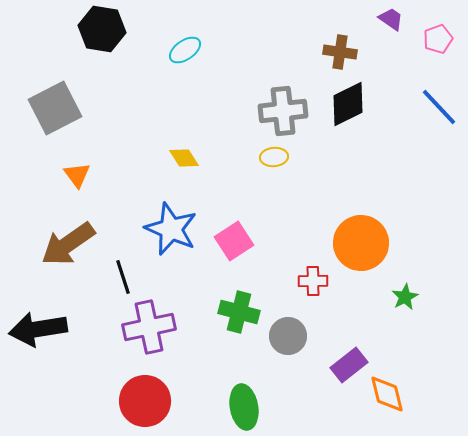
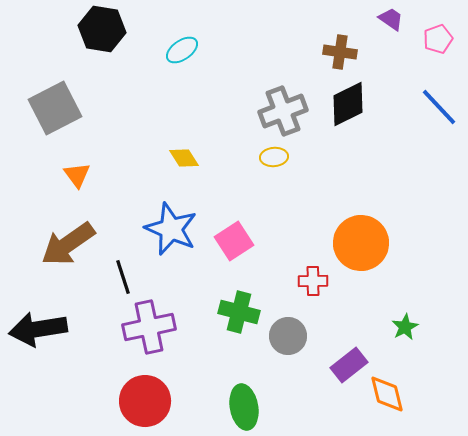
cyan ellipse: moved 3 px left
gray cross: rotated 15 degrees counterclockwise
green star: moved 30 px down
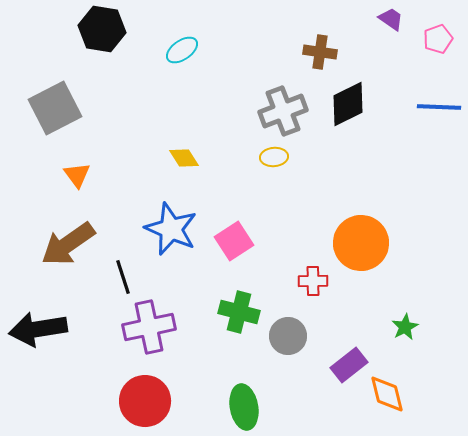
brown cross: moved 20 px left
blue line: rotated 45 degrees counterclockwise
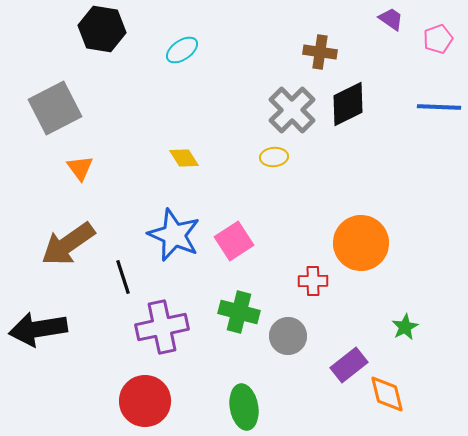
gray cross: moved 9 px right, 1 px up; rotated 24 degrees counterclockwise
orange triangle: moved 3 px right, 7 px up
blue star: moved 3 px right, 6 px down
purple cross: moved 13 px right
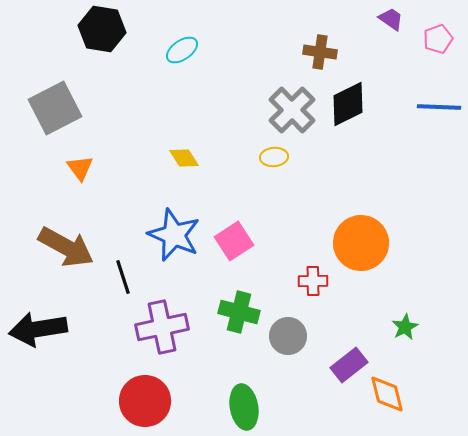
brown arrow: moved 2 px left, 3 px down; rotated 116 degrees counterclockwise
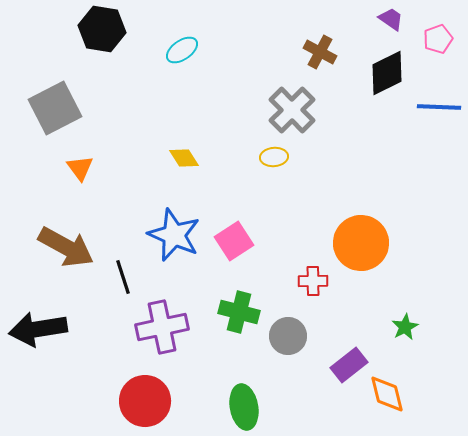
brown cross: rotated 20 degrees clockwise
black diamond: moved 39 px right, 31 px up
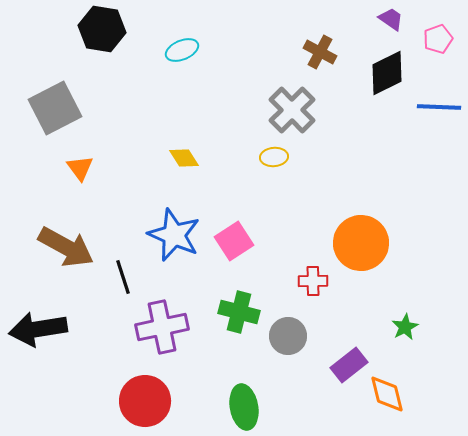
cyan ellipse: rotated 12 degrees clockwise
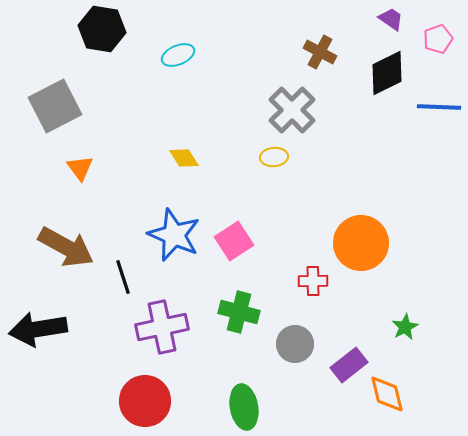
cyan ellipse: moved 4 px left, 5 px down
gray square: moved 2 px up
gray circle: moved 7 px right, 8 px down
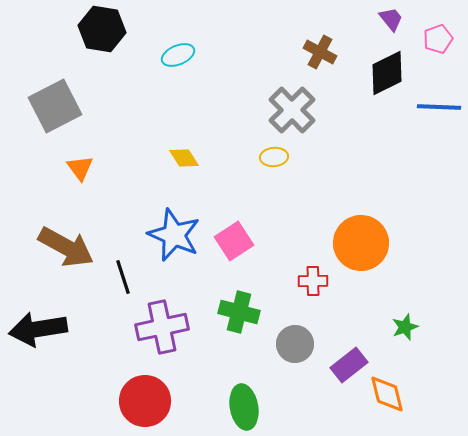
purple trapezoid: rotated 16 degrees clockwise
green star: rotated 8 degrees clockwise
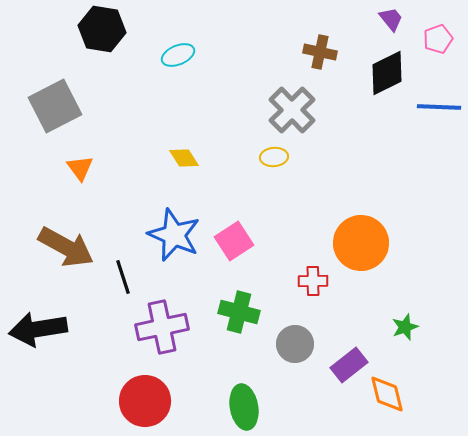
brown cross: rotated 16 degrees counterclockwise
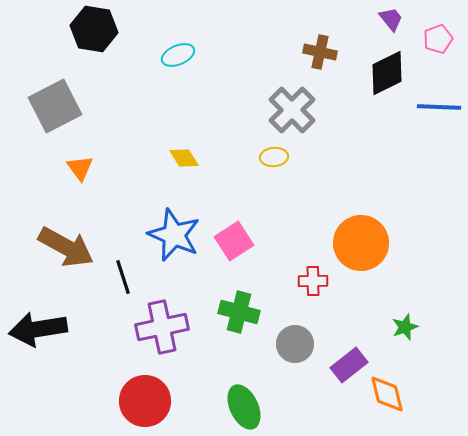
black hexagon: moved 8 px left
green ellipse: rotated 15 degrees counterclockwise
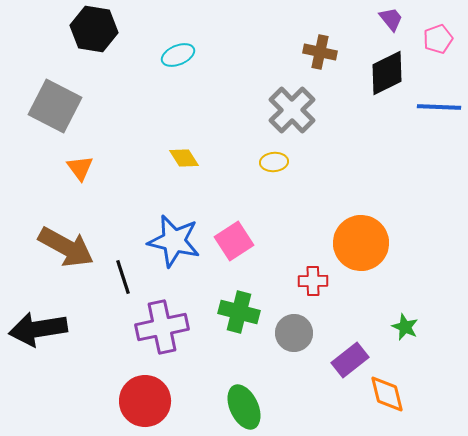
gray square: rotated 36 degrees counterclockwise
yellow ellipse: moved 5 px down
blue star: moved 6 px down; rotated 10 degrees counterclockwise
green star: rotated 28 degrees counterclockwise
gray circle: moved 1 px left, 11 px up
purple rectangle: moved 1 px right, 5 px up
